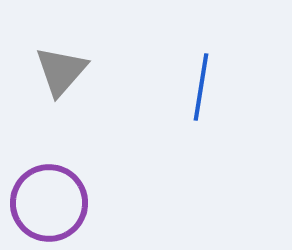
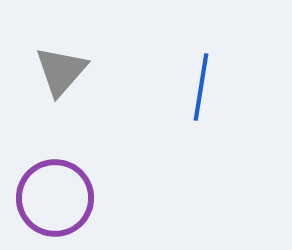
purple circle: moved 6 px right, 5 px up
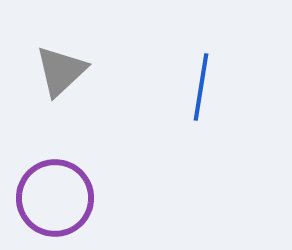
gray triangle: rotated 6 degrees clockwise
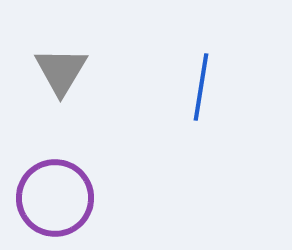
gray triangle: rotated 16 degrees counterclockwise
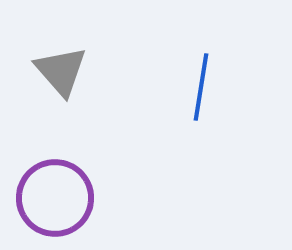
gray triangle: rotated 12 degrees counterclockwise
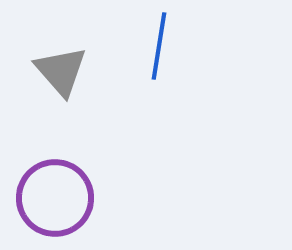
blue line: moved 42 px left, 41 px up
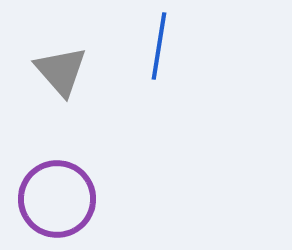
purple circle: moved 2 px right, 1 px down
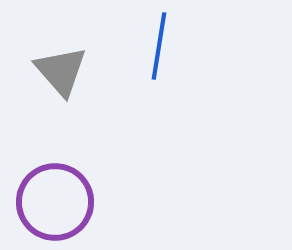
purple circle: moved 2 px left, 3 px down
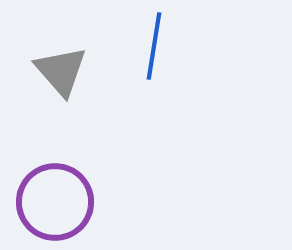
blue line: moved 5 px left
